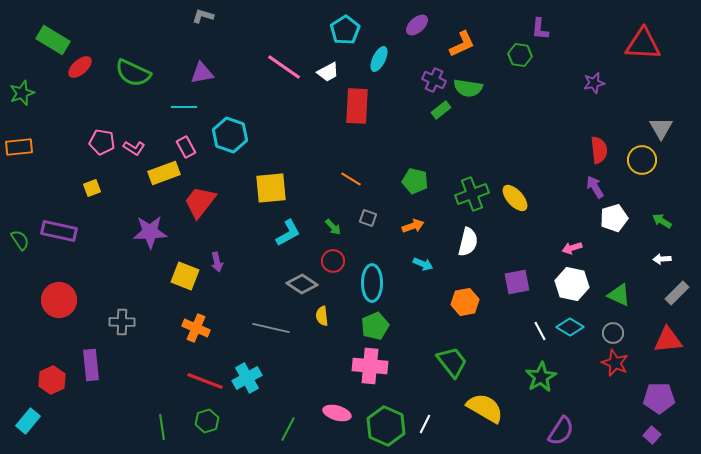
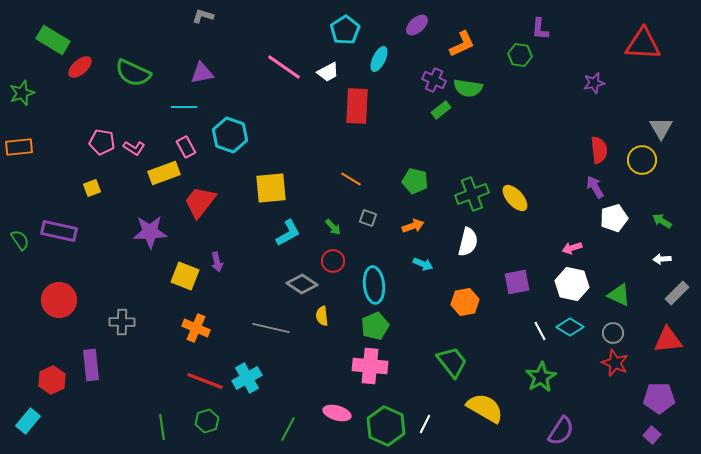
cyan ellipse at (372, 283): moved 2 px right, 2 px down; rotated 6 degrees counterclockwise
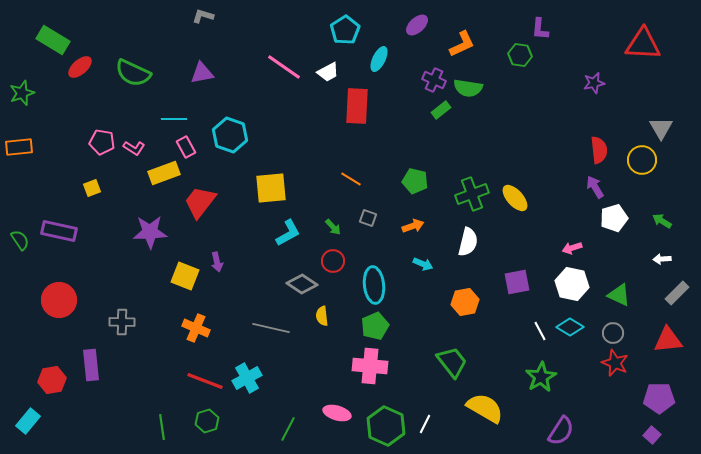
cyan line at (184, 107): moved 10 px left, 12 px down
red hexagon at (52, 380): rotated 16 degrees clockwise
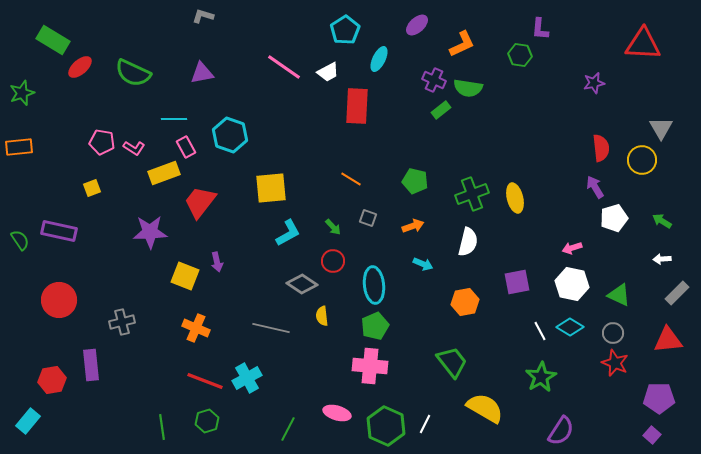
red semicircle at (599, 150): moved 2 px right, 2 px up
yellow ellipse at (515, 198): rotated 28 degrees clockwise
gray cross at (122, 322): rotated 15 degrees counterclockwise
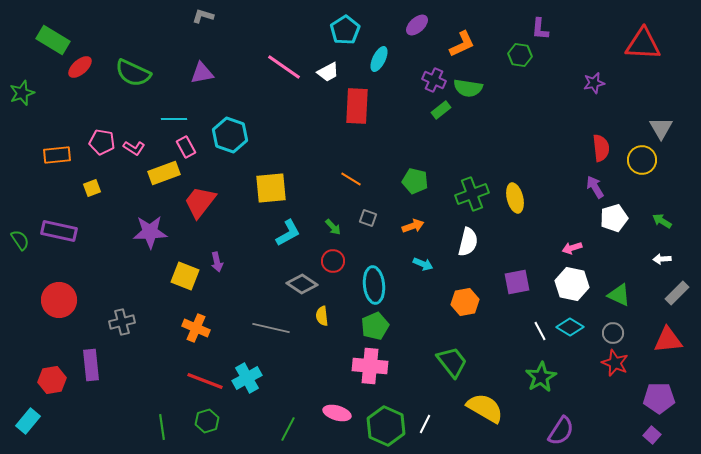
orange rectangle at (19, 147): moved 38 px right, 8 px down
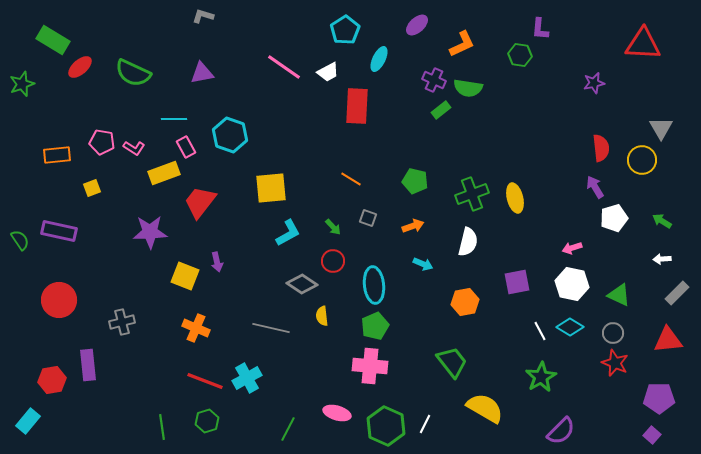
green star at (22, 93): moved 9 px up
purple rectangle at (91, 365): moved 3 px left
purple semicircle at (561, 431): rotated 12 degrees clockwise
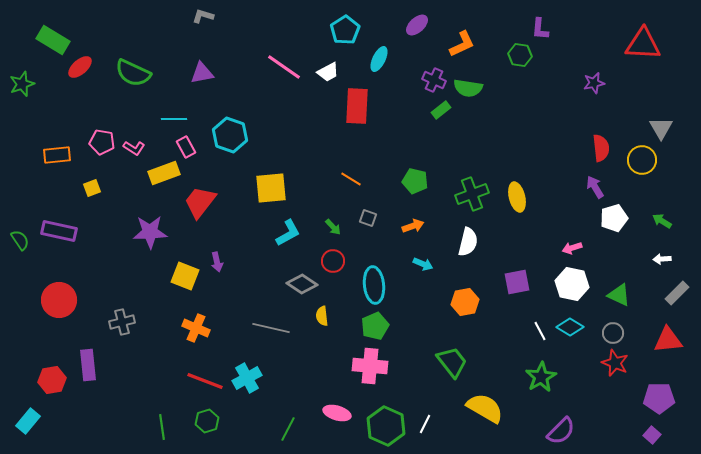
yellow ellipse at (515, 198): moved 2 px right, 1 px up
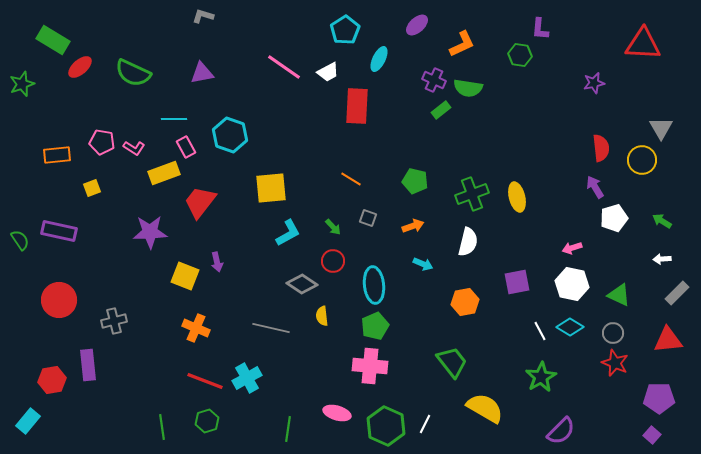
gray cross at (122, 322): moved 8 px left, 1 px up
green line at (288, 429): rotated 20 degrees counterclockwise
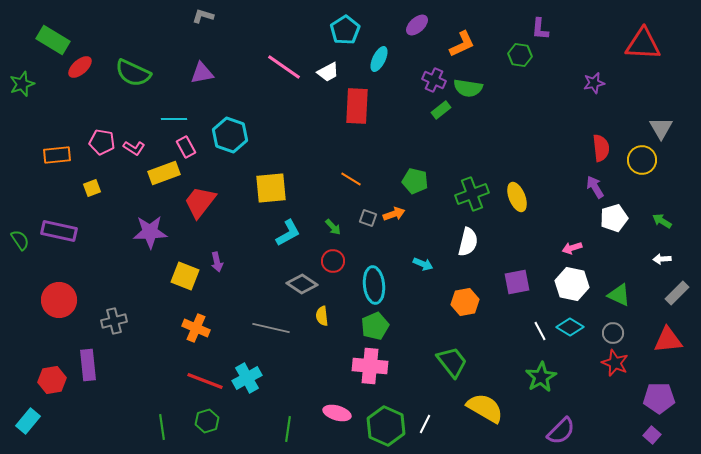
yellow ellipse at (517, 197): rotated 8 degrees counterclockwise
orange arrow at (413, 226): moved 19 px left, 12 px up
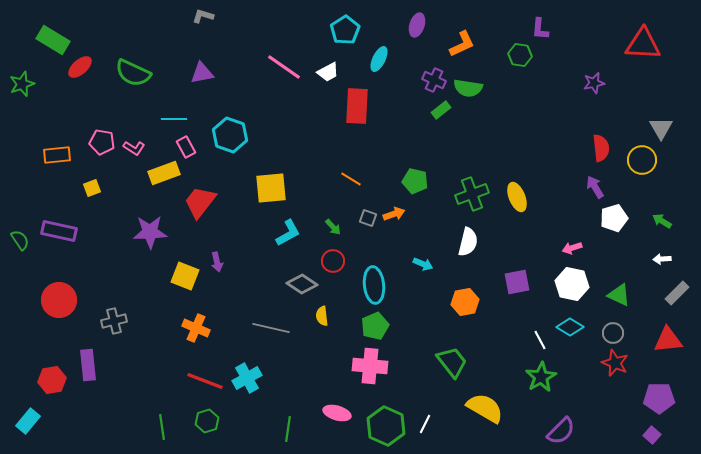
purple ellipse at (417, 25): rotated 30 degrees counterclockwise
white line at (540, 331): moved 9 px down
